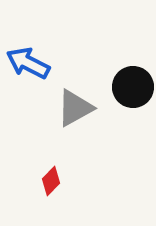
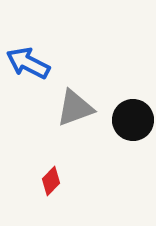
black circle: moved 33 px down
gray triangle: rotated 9 degrees clockwise
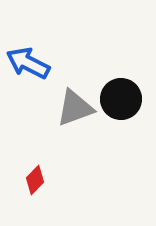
black circle: moved 12 px left, 21 px up
red diamond: moved 16 px left, 1 px up
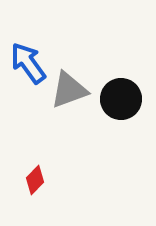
blue arrow: rotated 27 degrees clockwise
gray triangle: moved 6 px left, 18 px up
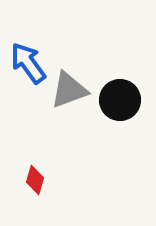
black circle: moved 1 px left, 1 px down
red diamond: rotated 28 degrees counterclockwise
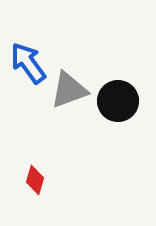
black circle: moved 2 px left, 1 px down
